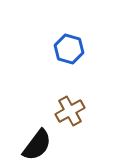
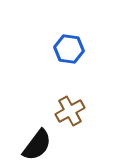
blue hexagon: rotated 8 degrees counterclockwise
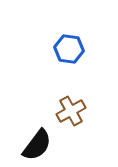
brown cross: moved 1 px right
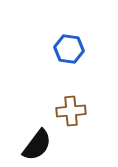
brown cross: rotated 24 degrees clockwise
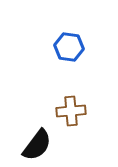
blue hexagon: moved 2 px up
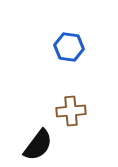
black semicircle: moved 1 px right
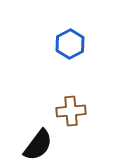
blue hexagon: moved 1 px right, 3 px up; rotated 24 degrees clockwise
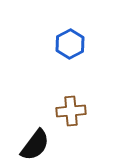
black semicircle: moved 3 px left
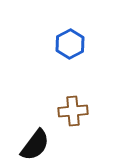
brown cross: moved 2 px right
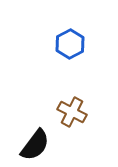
brown cross: moved 1 px left, 1 px down; rotated 32 degrees clockwise
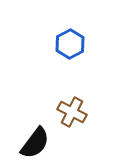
black semicircle: moved 2 px up
